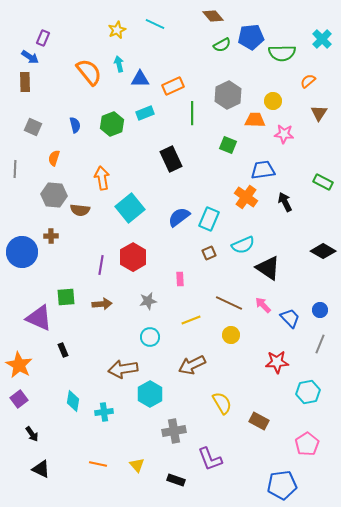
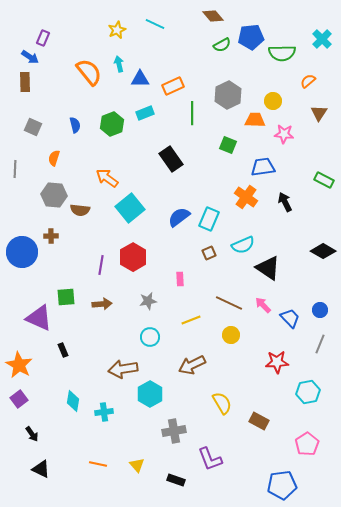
black rectangle at (171, 159): rotated 10 degrees counterclockwise
blue trapezoid at (263, 170): moved 3 px up
orange arrow at (102, 178): moved 5 px right; rotated 45 degrees counterclockwise
green rectangle at (323, 182): moved 1 px right, 2 px up
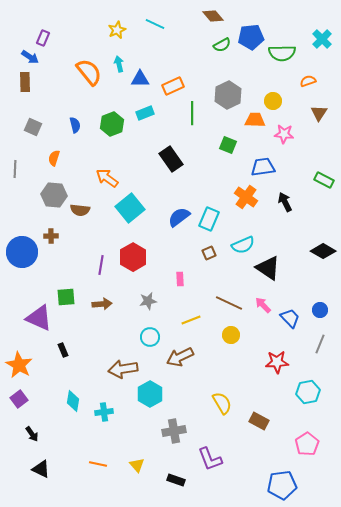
orange semicircle at (308, 81): rotated 21 degrees clockwise
brown arrow at (192, 365): moved 12 px left, 8 px up
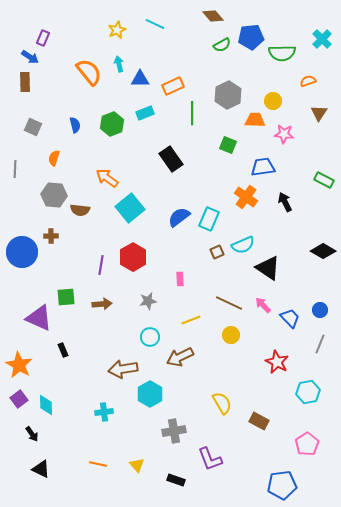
brown square at (209, 253): moved 8 px right, 1 px up
red star at (277, 362): rotated 30 degrees clockwise
cyan diamond at (73, 401): moved 27 px left, 4 px down; rotated 10 degrees counterclockwise
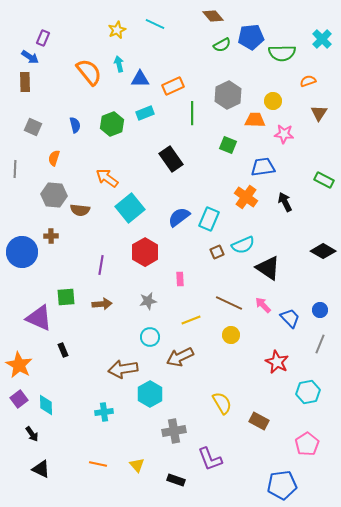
red hexagon at (133, 257): moved 12 px right, 5 px up
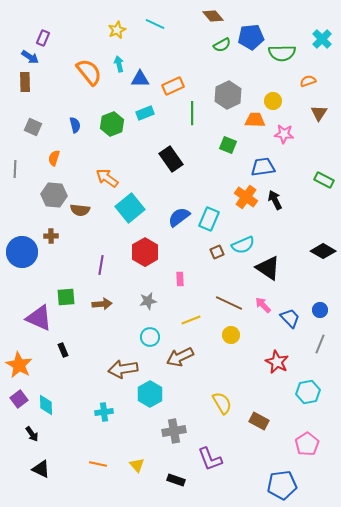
black arrow at (285, 202): moved 10 px left, 2 px up
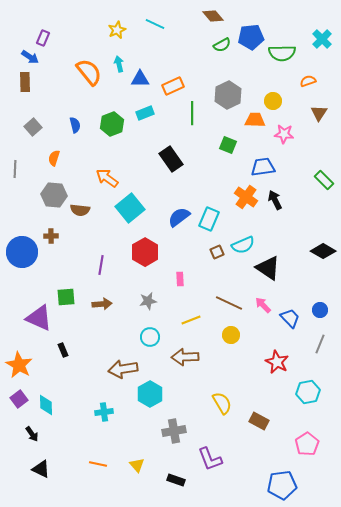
gray square at (33, 127): rotated 24 degrees clockwise
green rectangle at (324, 180): rotated 18 degrees clockwise
brown arrow at (180, 357): moved 5 px right; rotated 24 degrees clockwise
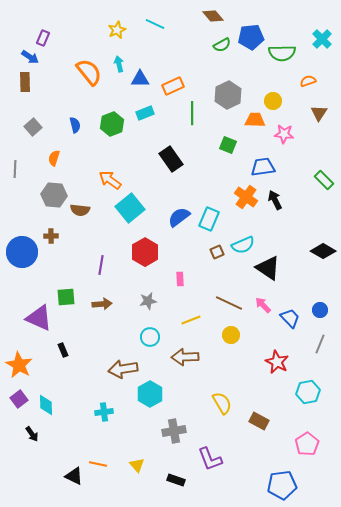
orange arrow at (107, 178): moved 3 px right, 2 px down
black triangle at (41, 469): moved 33 px right, 7 px down
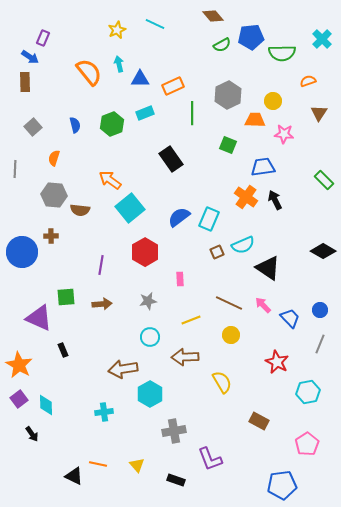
yellow semicircle at (222, 403): moved 21 px up
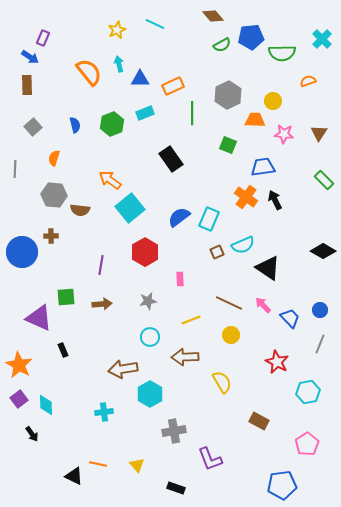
brown rectangle at (25, 82): moved 2 px right, 3 px down
brown triangle at (319, 113): moved 20 px down
black rectangle at (176, 480): moved 8 px down
